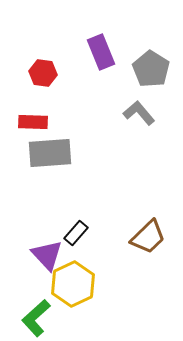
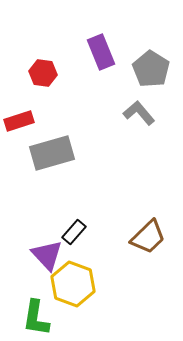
red rectangle: moved 14 px left, 1 px up; rotated 20 degrees counterclockwise
gray rectangle: moved 2 px right; rotated 12 degrees counterclockwise
black rectangle: moved 2 px left, 1 px up
yellow hexagon: rotated 15 degrees counterclockwise
green L-shape: rotated 39 degrees counterclockwise
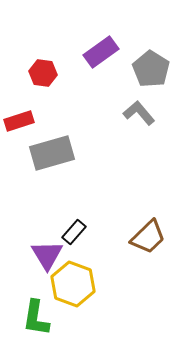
purple rectangle: rotated 76 degrees clockwise
purple triangle: rotated 12 degrees clockwise
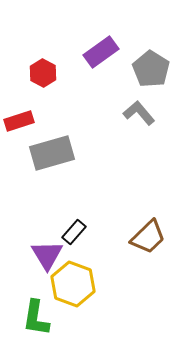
red hexagon: rotated 20 degrees clockwise
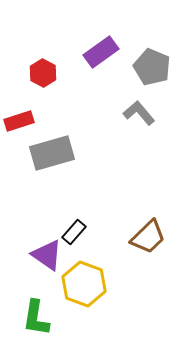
gray pentagon: moved 1 px right, 2 px up; rotated 9 degrees counterclockwise
purple triangle: rotated 24 degrees counterclockwise
yellow hexagon: moved 11 px right
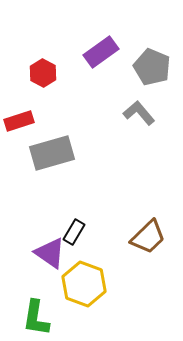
black rectangle: rotated 10 degrees counterclockwise
purple triangle: moved 3 px right, 2 px up
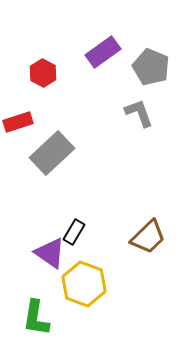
purple rectangle: moved 2 px right
gray pentagon: moved 1 px left
gray L-shape: rotated 20 degrees clockwise
red rectangle: moved 1 px left, 1 px down
gray rectangle: rotated 27 degrees counterclockwise
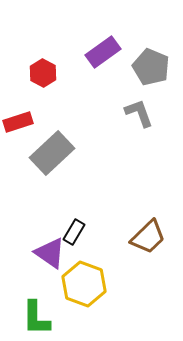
green L-shape: rotated 9 degrees counterclockwise
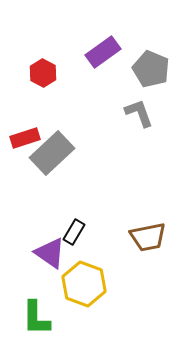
gray pentagon: moved 2 px down
red rectangle: moved 7 px right, 16 px down
brown trapezoid: rotated 33 degrees clockwise
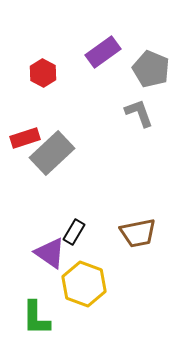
brown trapezoid: moved 10 px left, 4 px up
